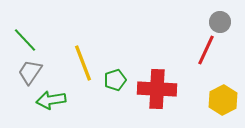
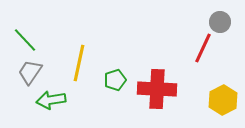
red line: moved 3 px left, 2 px up
yellow line: moved 4 px left; rotated 33 degrees clockwise
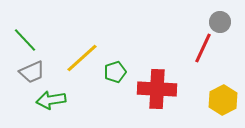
yellow line: moved 3 px right, 5 px up; rotated 36 degrees clockwise
gray trapezoid: moved 2 px right; rotated 148 degrees counterclockwise
green pentagon: moved 8 px up
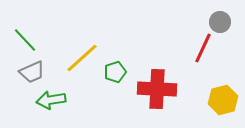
yellow hexagon: rotated 12 degrees clockwise
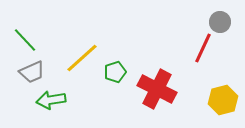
red cross: rotated 24 degrees clockwise
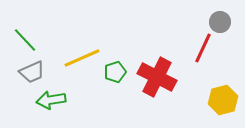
yellow line: rotated 18 degrees clockwise
red cross: moved 12 px up
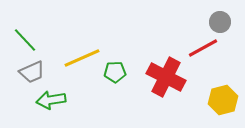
red line: rotated 36 degrees clockwise
green pentagon: rotated 15 degrees clockwise
red cross: moved 9 px right
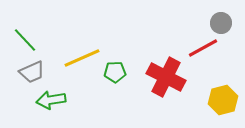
gray circle: moved 1 px right, 1 px down
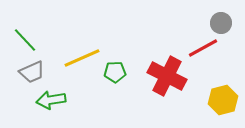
red cross: moved 1 px right, 1 px up
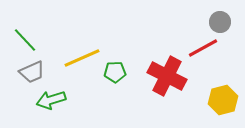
gray circle: moved 1 px left, 1 px up
green arrow: rotated 8 degrees counterclockwise
